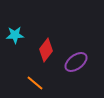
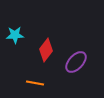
purple ellipse: rotated 10 degrees counterclockwise
orange line: rotated 30 degrees counterclockwise
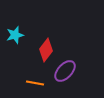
cyan star: rotated 12 degrees counterclockwise
purple ellipse: moved 11 px left, 9 px down
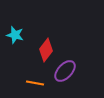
cyan star: rotated 30 degrees clockwise
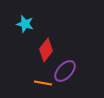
cyan star: moved 10 px right, 11 px up
orange line: moved 8 px right
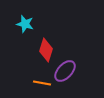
red diamond: rotated 20 degrees counterclockwise
orange line: moved 1 px left
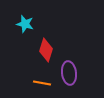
purple ellipse: moved 4 px right, 2 px down; rotated 50 degrees counterclockwise
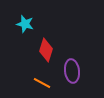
purple ellipse: moved 3 px right, 2 px up
orange line: rotated 18 degrees clockwise
